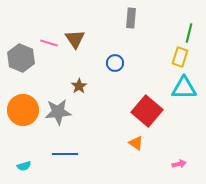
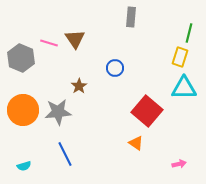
gray rectangle: moved 1 px up
blue circle: moved 5 px down
blue line: rotated 65 degrees clockwise
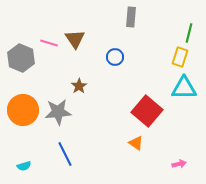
blue circle: moved 11 px up
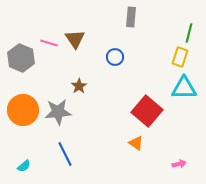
cyan semicircle: rotated 24 degrees counterclockwise
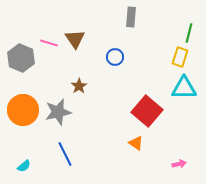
gray star: rotated 8 degrees counterclockwise
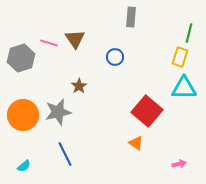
gray hexagon: rotated 20 degrees clockwise
orange circle: moved 5 px down
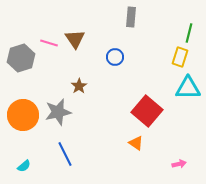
cyan triangle: moved 4 px right
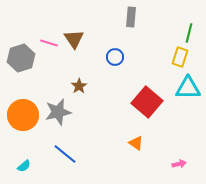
brown triangle: moved 1 px left
red square: moved 9 px up
blue line: rotated 25 degrees counterclockwise
